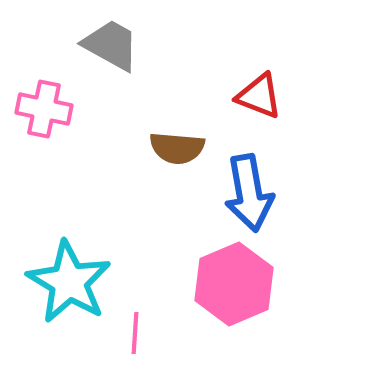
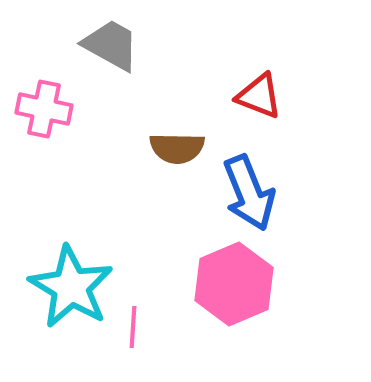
brown semicircle: rotated 4 degrees counterclockwise
blue arrow: rotated 12 degrees counterclockwise
cyan star: moved 2 px right, 5 px down
pink line: moved 2 px left, 6 px up
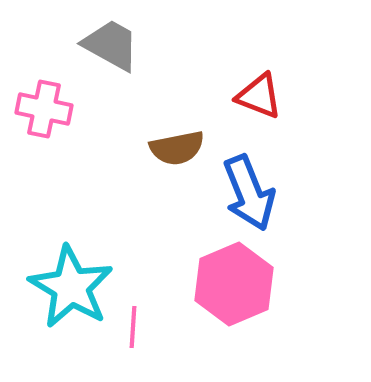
brown semicircle: rotated 12 degrees counterclockwise
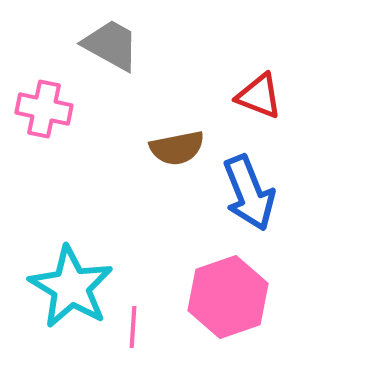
pink hexagon: moved 6 px left, 13 px down; rotated 4 degrees clockwise
